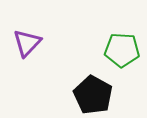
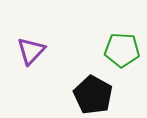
purple triangle: moved 4 px right, 8 px down
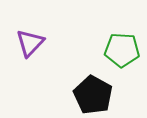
purple triangle: moved 1 px left, 8 px up
